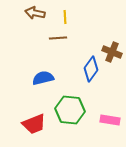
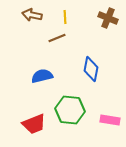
brown arrow: moved 3 px left, 2 px down
brown line: moved 1 px left; rotated 18 degrees counterclockwise
brown cross: moved 4 px left, 34 px up
blue diamond: rotated 25 degrees counterclockwise
blue semicircle: moved 1 px left, 2 px up
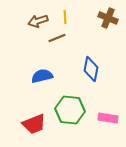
brown arrow: moved 6 px right, 6 px down; rotated 30 degrees counterclockwise
pink rectangle: moved 2 px left, 2 px up
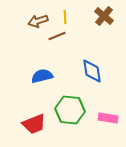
brown cross: moved 4 px left, 2 px up; rotated 18 degrees clockwise
brown line: moved 2 px up
blue diamond: moved 1 px right, 2 px down; rotated 20 degrees counterclockwise
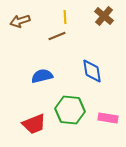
brown arrow: moved 18 px left
